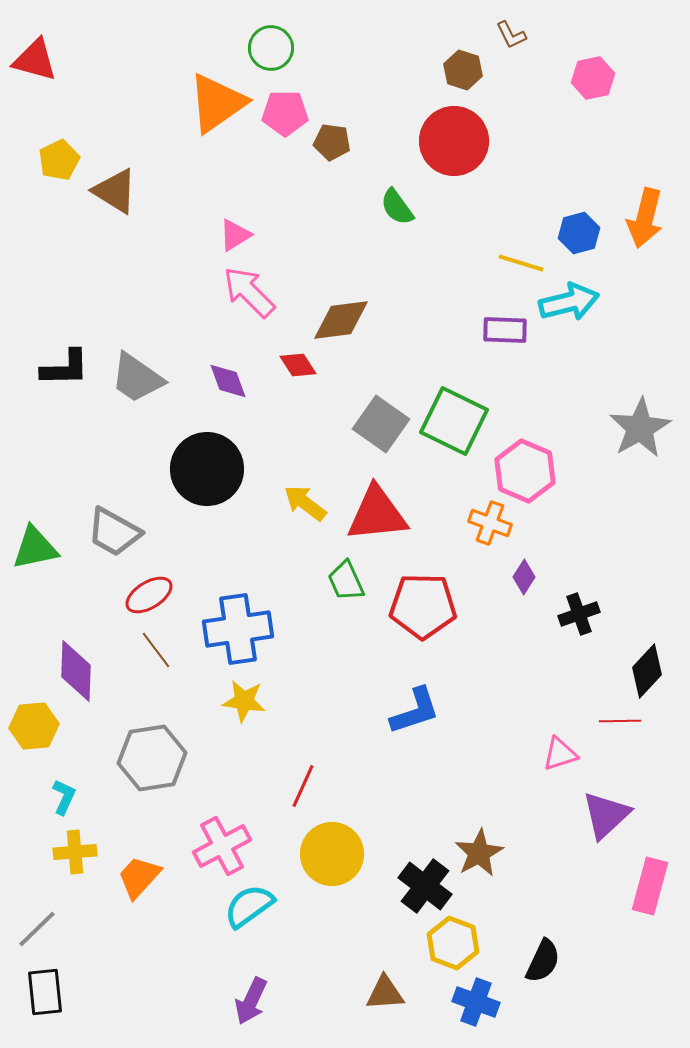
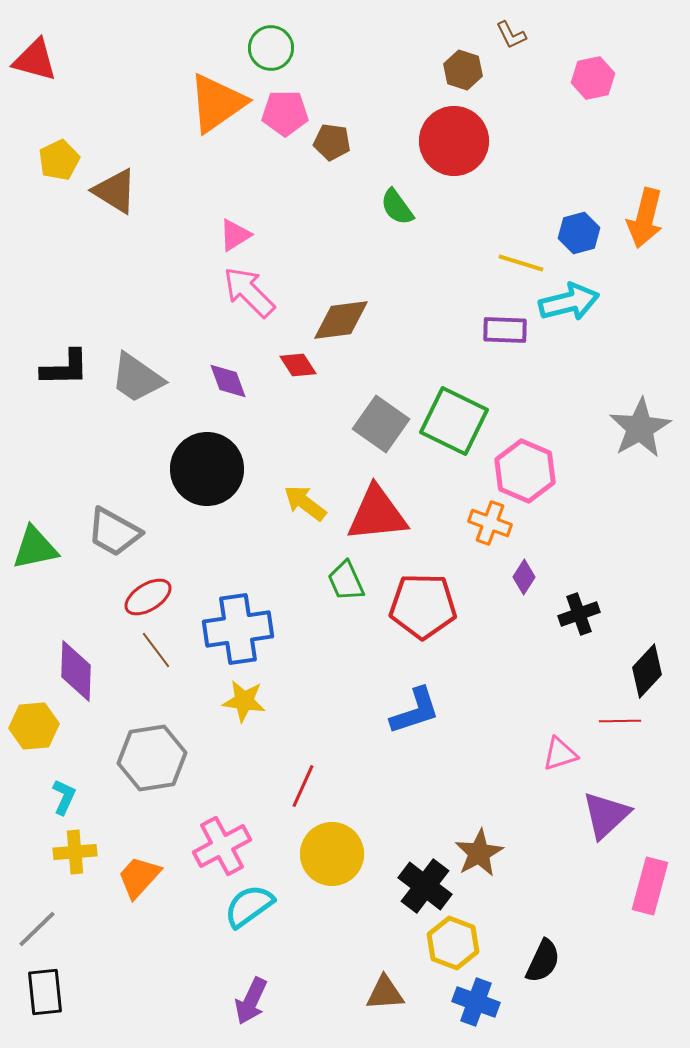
red ellipse at (149, 595): moved 1 px left, 2 px down
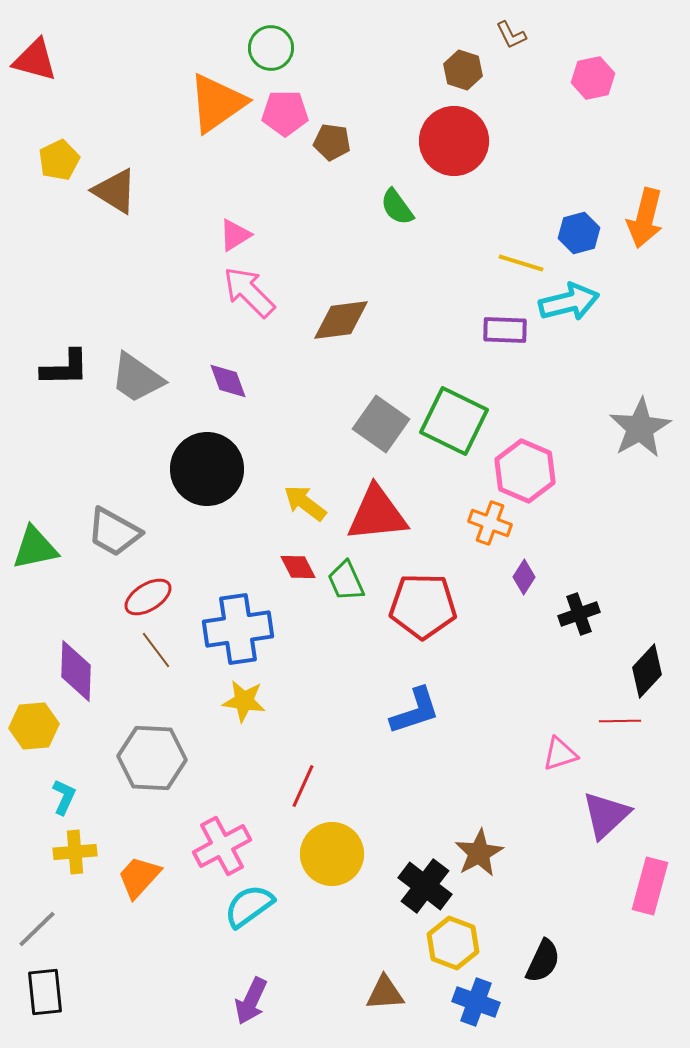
red diamond at (298, 365): moved 202 px down; rotated 6 degrees clockwise
gray hexagon at (152, 758): rotated 12 degrees clockwise
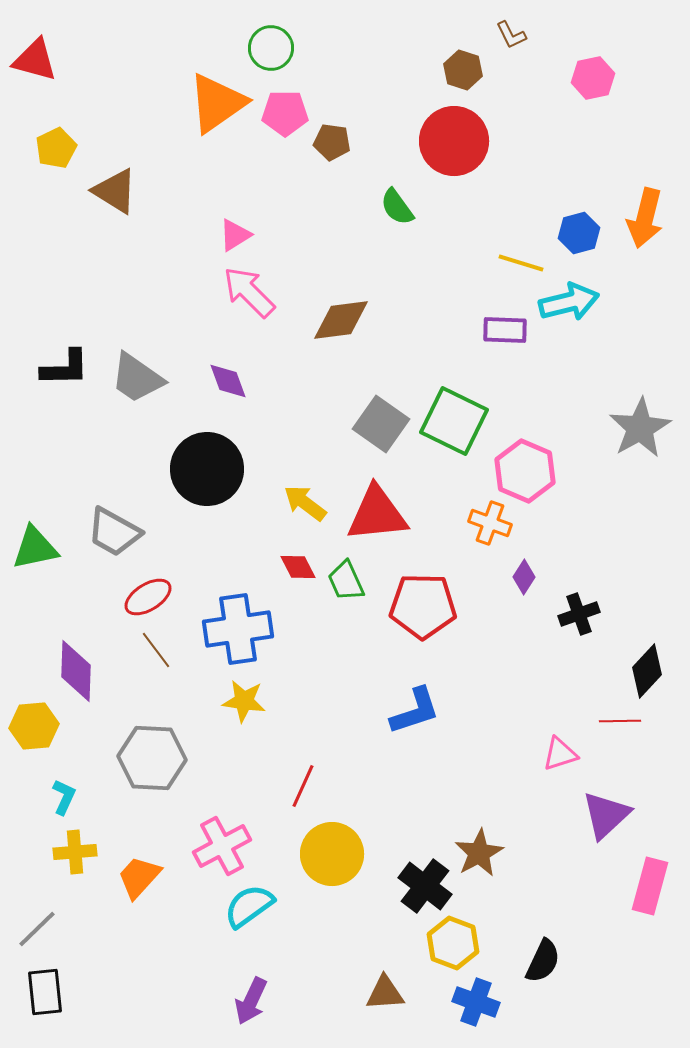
yellow pentagon at (59, 160): moved 3 px left, 12 px up
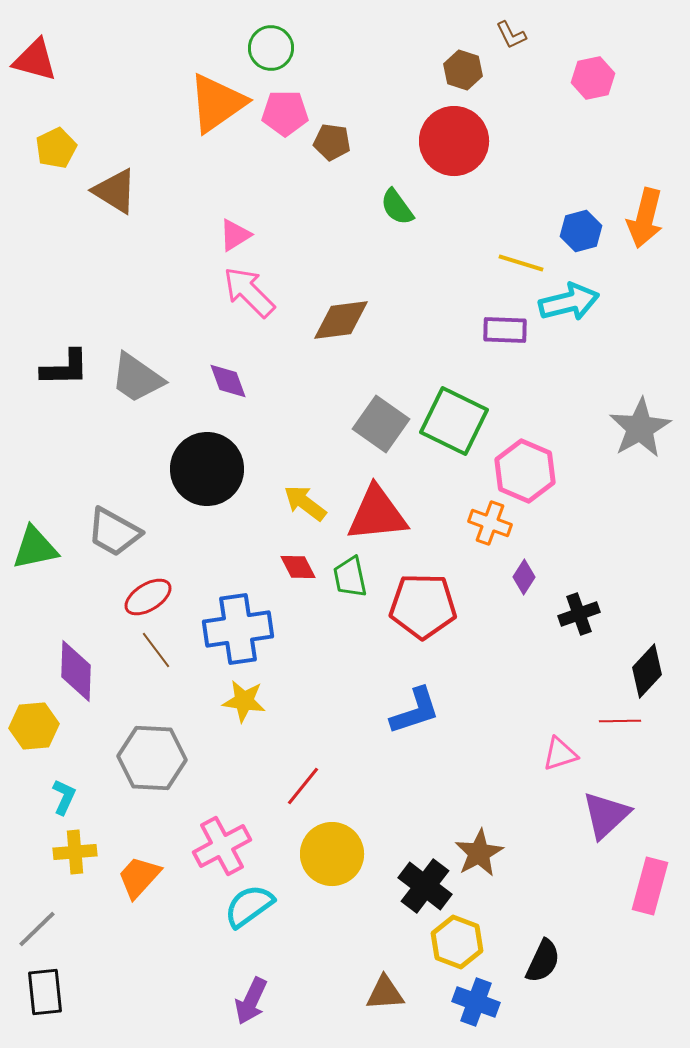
blue hexagon at (579, 233): moved 2 px right, 2 px up
green trapezoid at (346, 581): moved 4 px right, 4 px up; rotated 12 degrees clockwise
red line at (303, 786): rotated 15 degrees clockwise
yellow hexagon at (453, 943): moved 4 px right, 1 px up
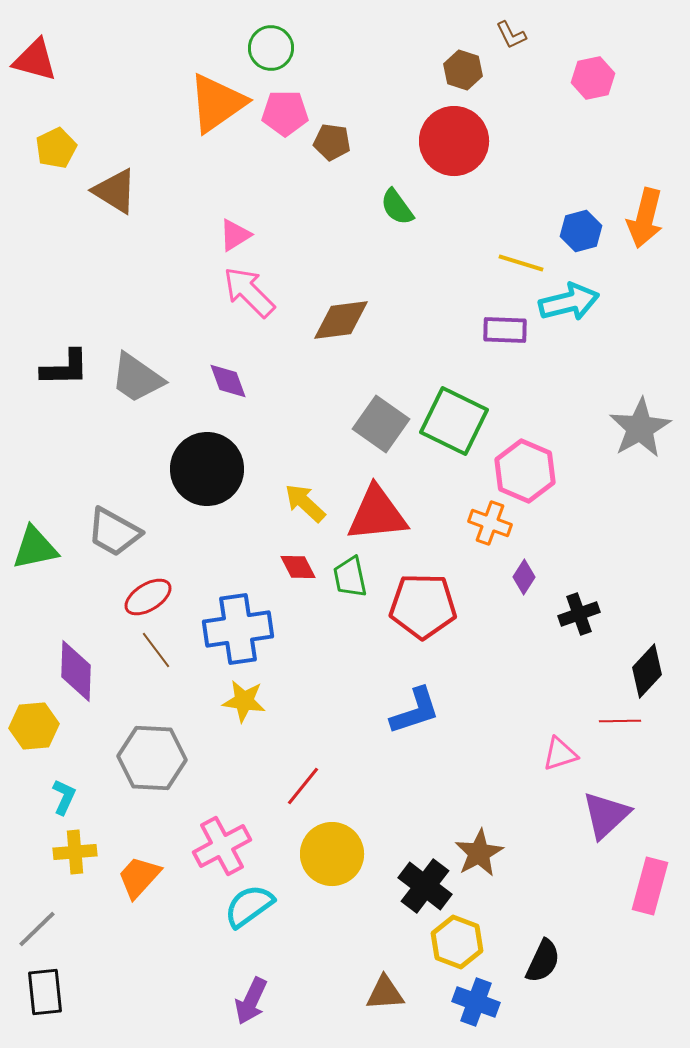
yellow arrow at (305, 503): rotated 6 degrees clockwise
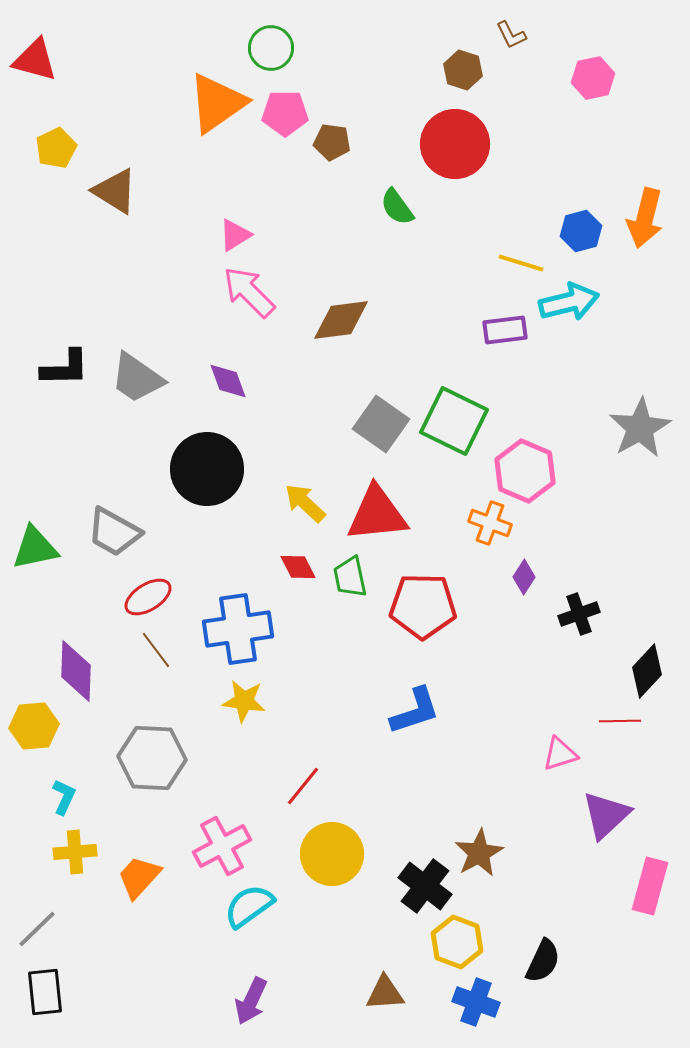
red circle at (454, 141): moved 1 px right, 3 px down
purple rectangle at (505, 330): rotated 9 degrees counterclockwise
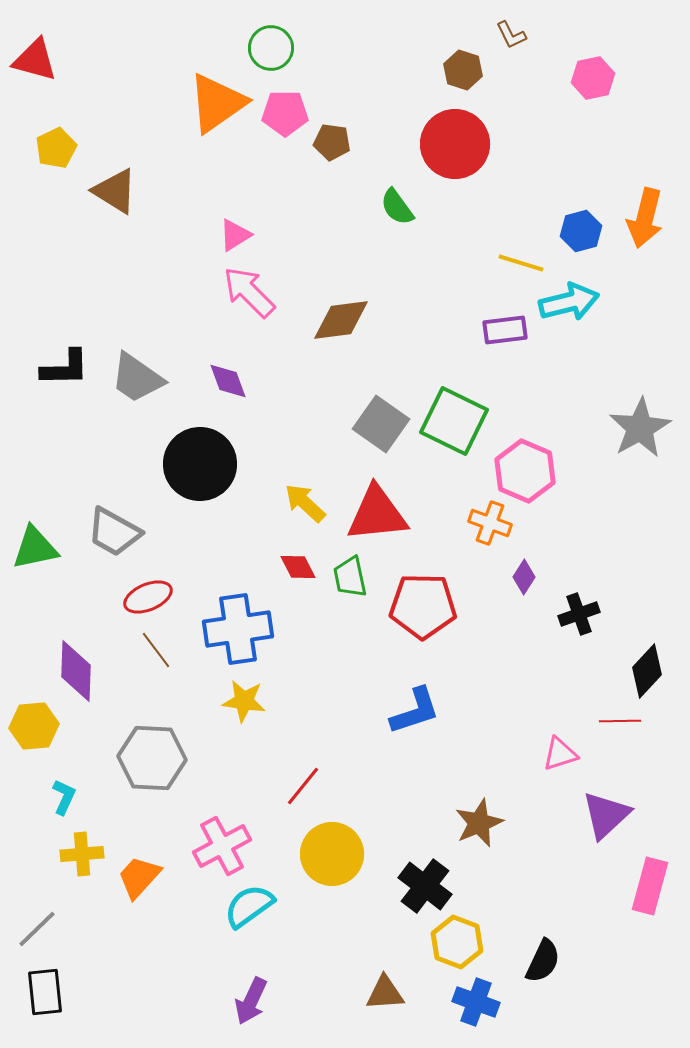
black circle at (207, 469): moved 7 px left, 5 px up
red ellipse at (148, 597): rotated 9 degrees clockwise
yellow cross at (75, 852): moved 7 px right, 2 px down
brown star at (479, 853): moved 30 px up; rotated 6 degrees clockwise
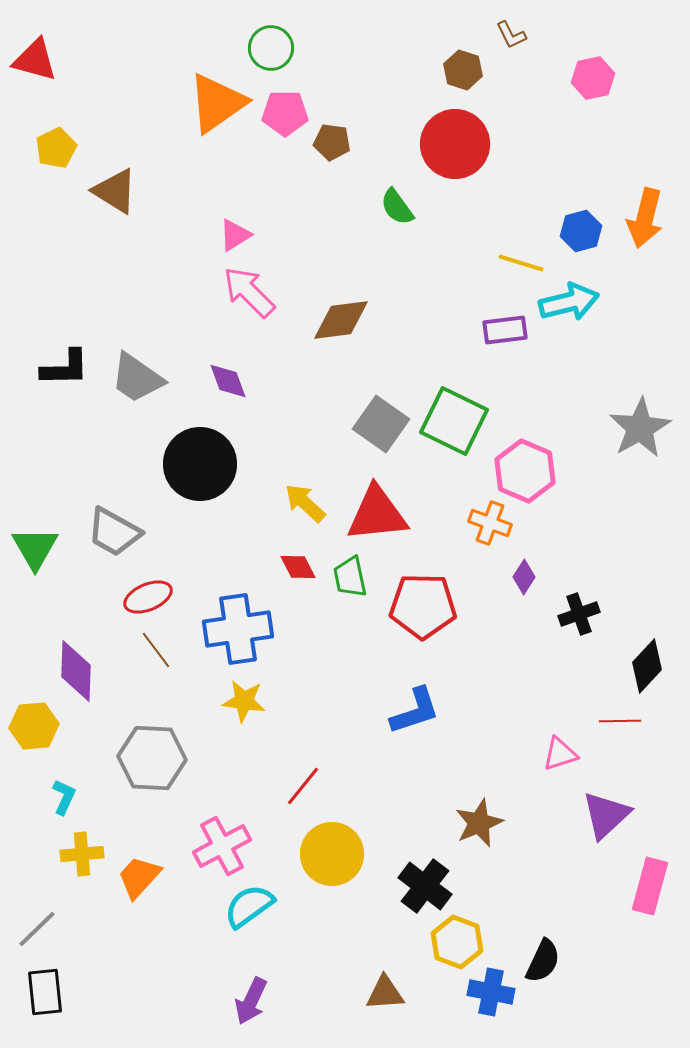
green triangle at (35, 548): rotated 48 degrees counterclockwise
black diamond at (647, 671): moved 5 px up
blue cross at (476, 1002): moved 15 px right, 10 px up; rotated 9 degrees counterclockwise
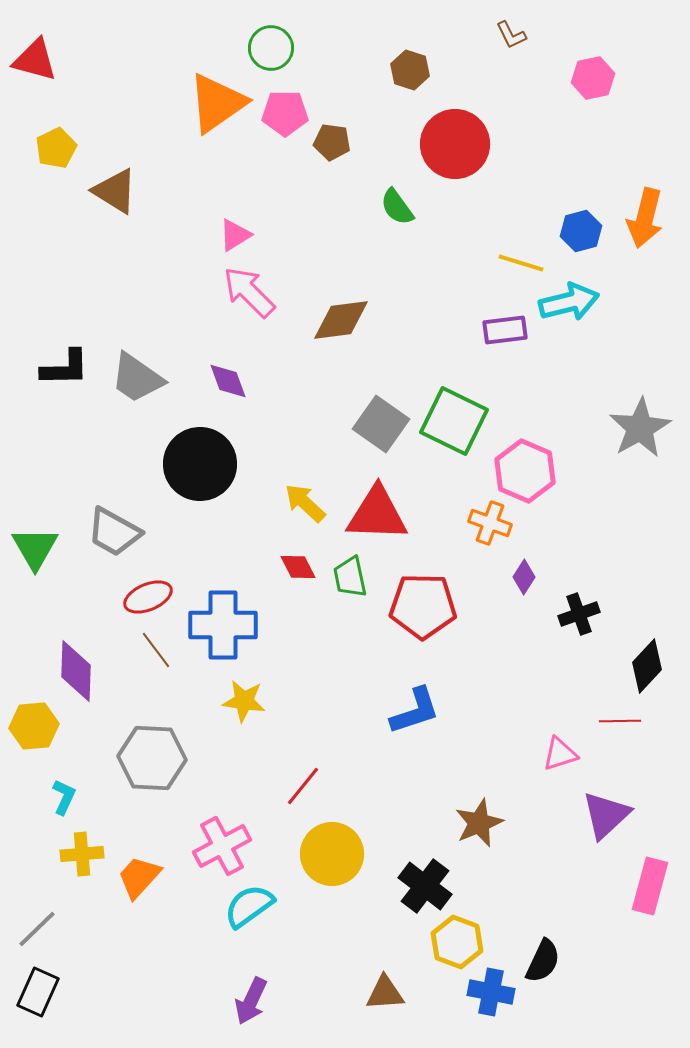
brown hexagon at (463, 70): moved 53 px left
red triangle at (377, 514): rotated 8 degrees clockwise
blue cross at (238, 629): moved 15 px left, 4 px up; rotated 8 degrees clockwise
black rectangle at (45, 992): moved 7 px left; rotated 30 degrees clockwise
